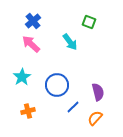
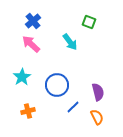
orange semicircle: moved 2 px right, 1 px up; rotated 112 degrees clockwise
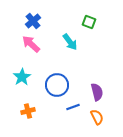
purple semicircle: moved 1 px left
blue line: rotated 24 degrees clockwise
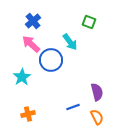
blue circle: moved 6 px left, 25 px up
orange cross: moved 3 px down
